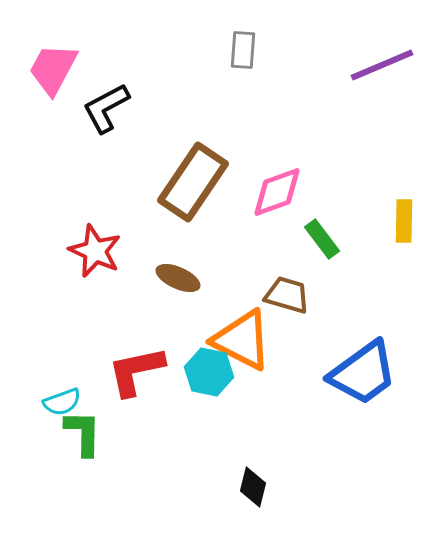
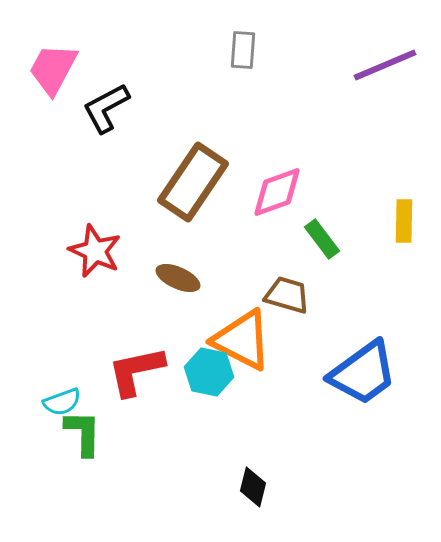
purple line: moved 3 px right
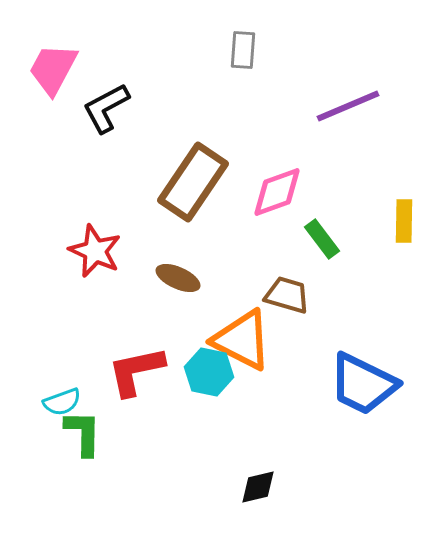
purple line: moved 37 px left, 41 px down
blue trapezoid: moved 11 px down; rotated 62 degrees clockwise
black diamond: moved 5 px right; rotated 63 degrees clockwise
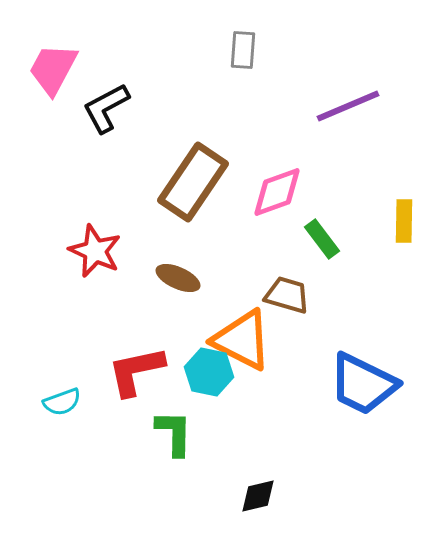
green L-shape: moved 91 px right
black diamond: moved 9 px down
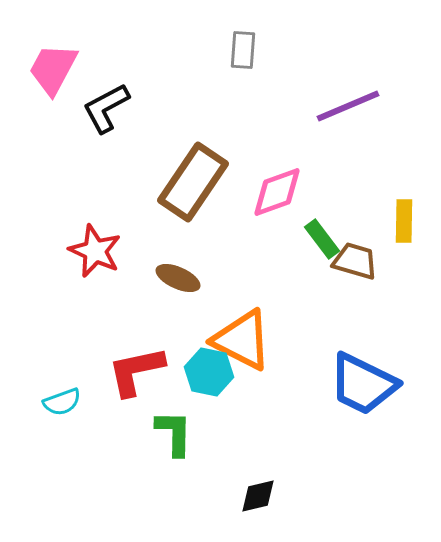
brown trapezoid: moved 68 px right, 34 px up
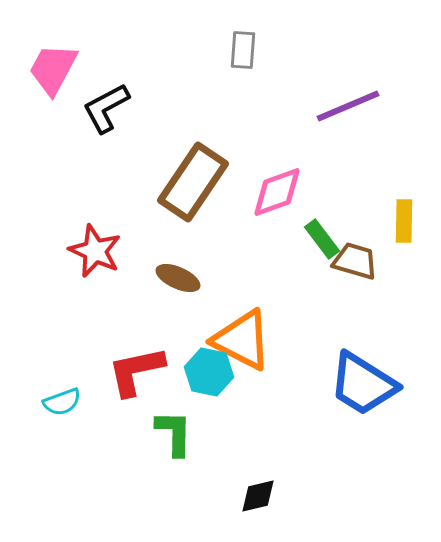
blue trapezoid: rotated 6 degrees clockwise
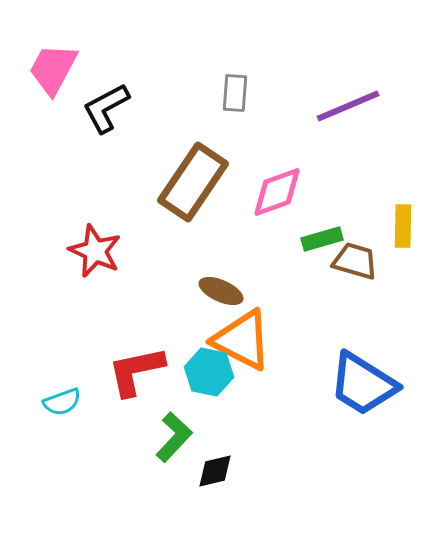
gray rectangle: moved 8 px left, 43 px down
yellow rectangle: moved 1 px left, 5 px down
green rectangle: rotated 69 degrees counterclockwise
brown ellipse: moved 43 px right, 13 px down
green L-shape: moved 4 px down; rotated 42 degrees clockwise
black diamond: moved 43 px left, 25 px up
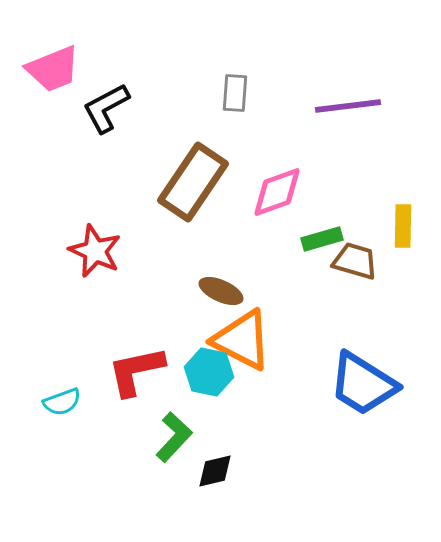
pink trapezoid: rotated 140 degrees counterclockwise
purple line: rotated 16 degrees clockwise
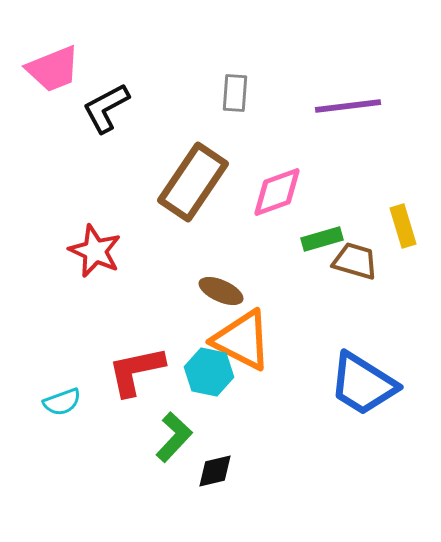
yellow rectangle: rotated 18 degrees counterclockwise
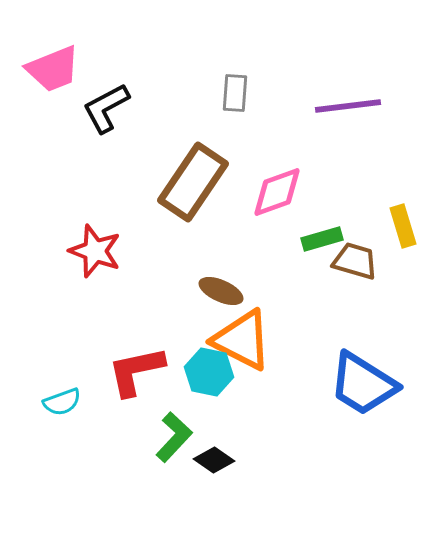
red star: rotated 4 degrees counterclockwise
black diamond: moved 1 px left, 11 px up; rotated 48 degrees clockwise
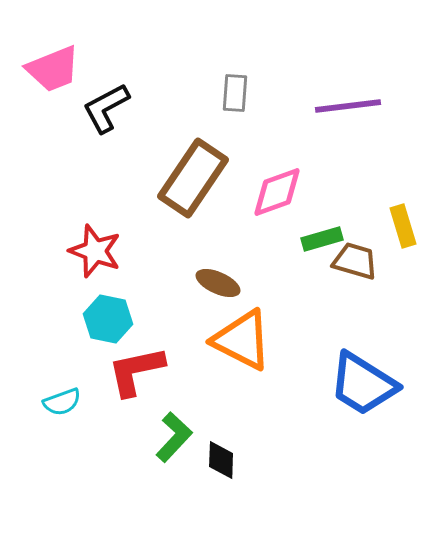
brown rectangle: moved 4 px up
brown ellipse: moved 3 px left, 8 px up
cyan hexagon: moved 101 px left, 53 px up
black diamond: moved 7 px right; rotated 57 degrees clockwise
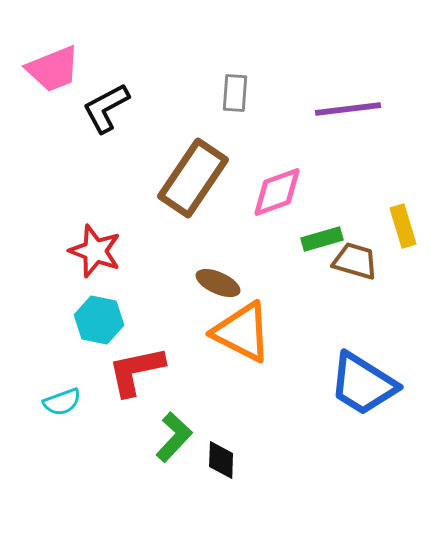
purple line: moved 3 px down
cyan hexagon: moved 9 px left, 1 px down
orange triangle: moved 8 px up
